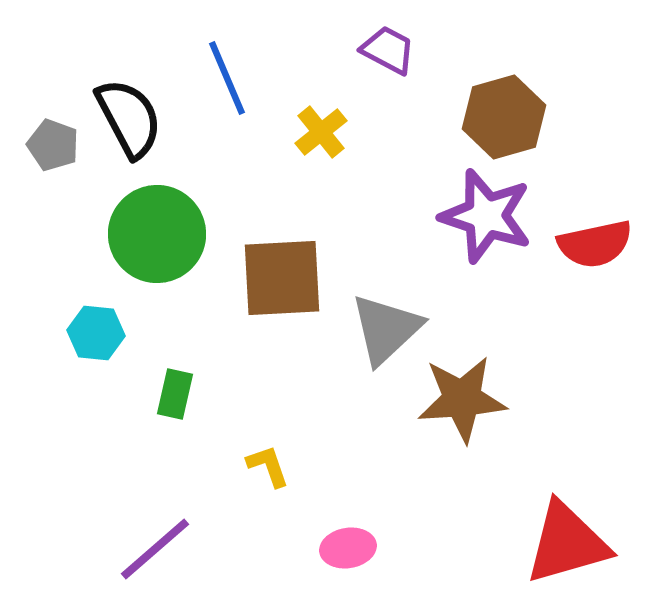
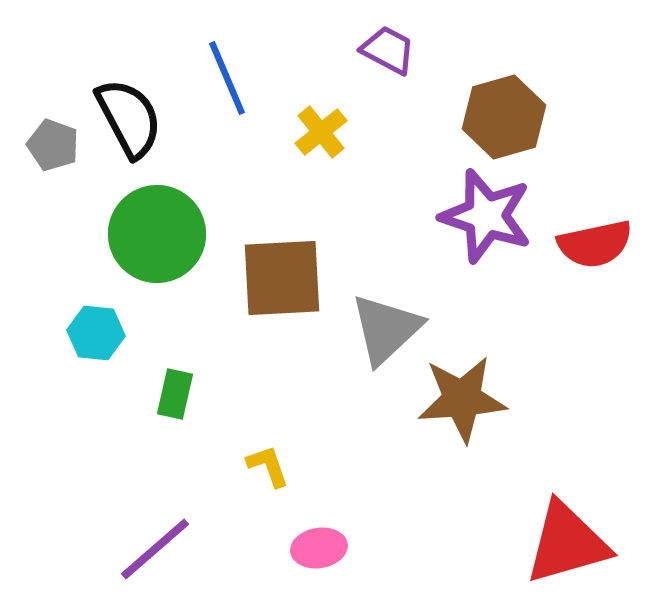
pink ellipse: moved 29 px left
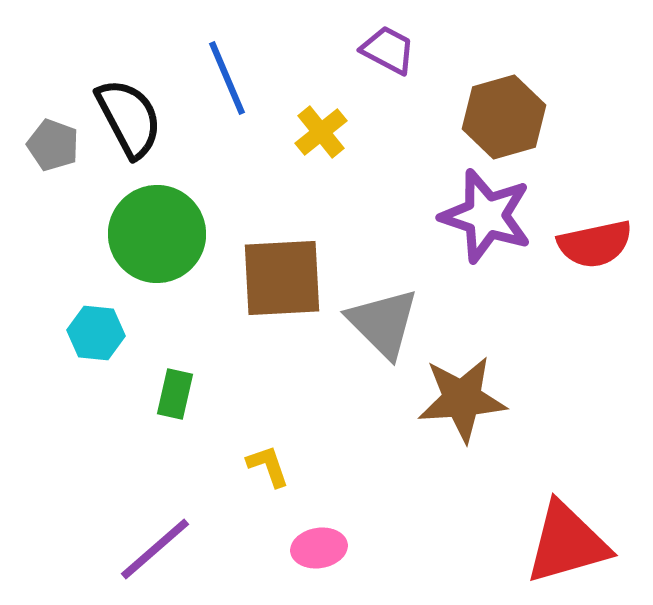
gray triangle: moved 3 px left, 6 px up; rotated 32 degrees counterclockwise
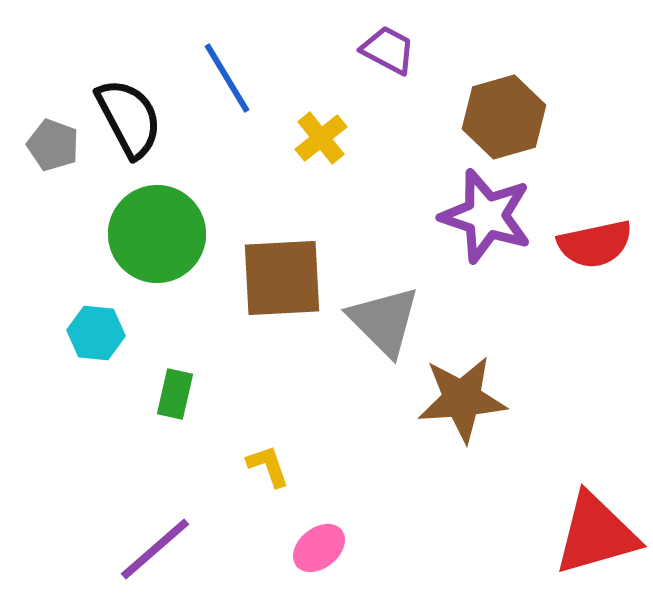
blue line: rotated 8 degrees counterclockwise
yellow cross: moved 6 px down
gray triangle: moved 1 px right, 2 px up
red triangle: moved 29 px right, 9 px up
pink ellipse: rotated 30 degrees counterclockwise
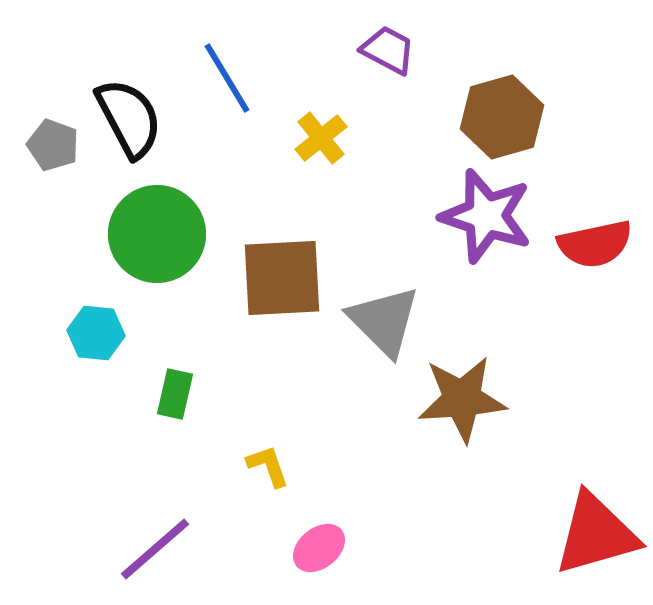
brown hexagon: moved 2 px left
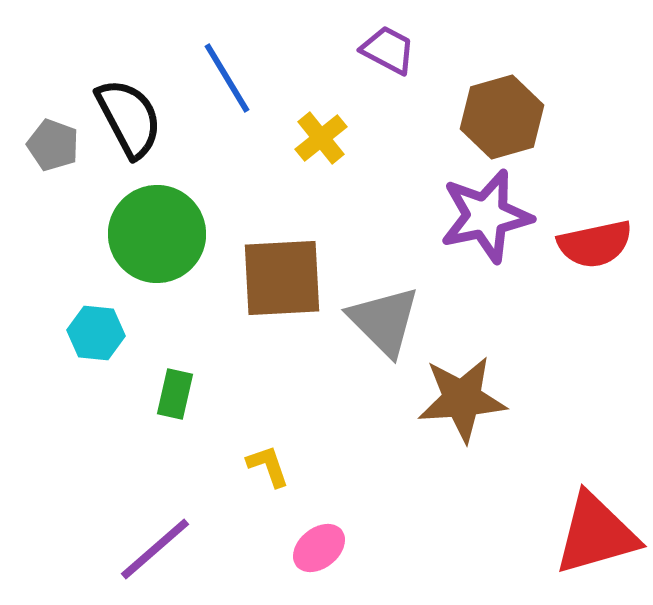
purple star: rotated 30 degrees counterclockwise
